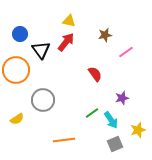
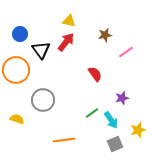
yellow semicircle: rotated 128 degrees counterclockwise
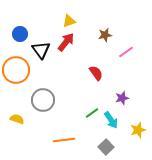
yellow triangle: rotated 32 degrees counterclockwise
red semicircle: moved 1 px right, 1 px up
gray square: moved 9 px left, 3 px down; rotated 21 degrees counterclockwise
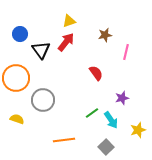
pink line: rotated 42 degrees counterclockwise
orange circle: moved 8 px down
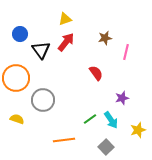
yellow triangle: moved 4 px left, 2 px up
brown star: moved 3 px down
green line: moved 2 px left, 6 px down
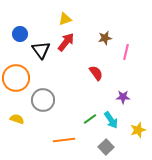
purple star: moved 1 px right, 1 px up; rotated 16 degrees clockwise
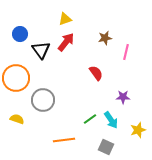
gray square: rotated 21 degrees counterclockwise
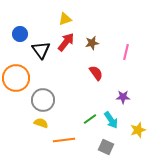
brown star: moved 13 px left, 5 px down
yellow semicircle: moved 24 px right, 4 px down
